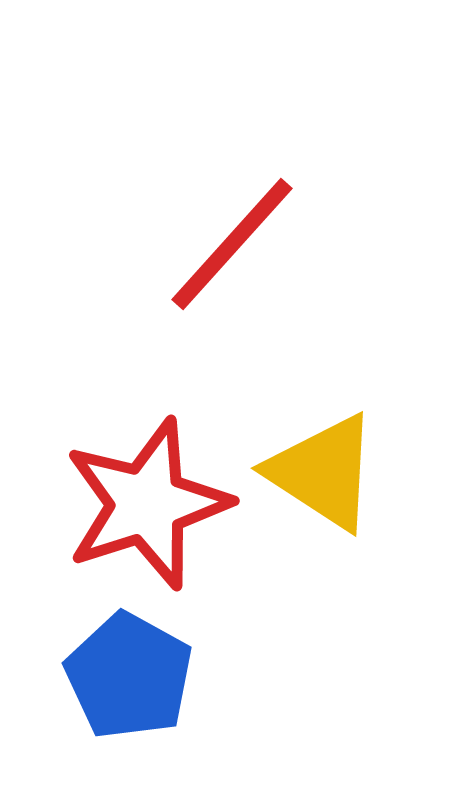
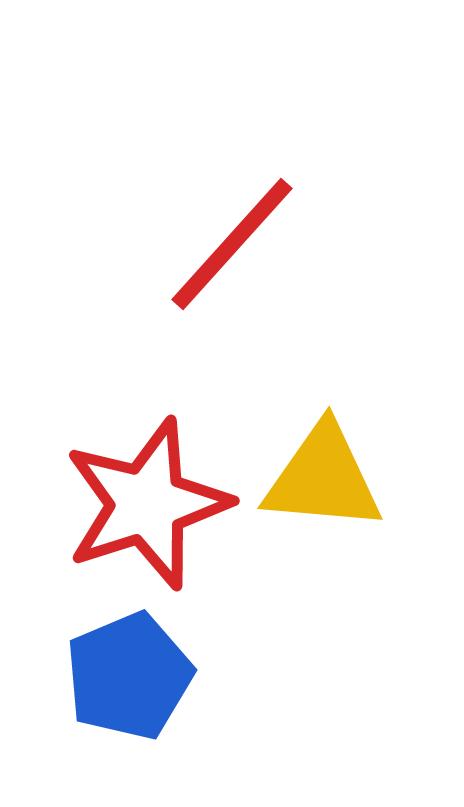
yellow triangle: moved 6 px down; rotated 28 degrees counterclockwise
blue pentagon: rotated 20 degrees clockwise
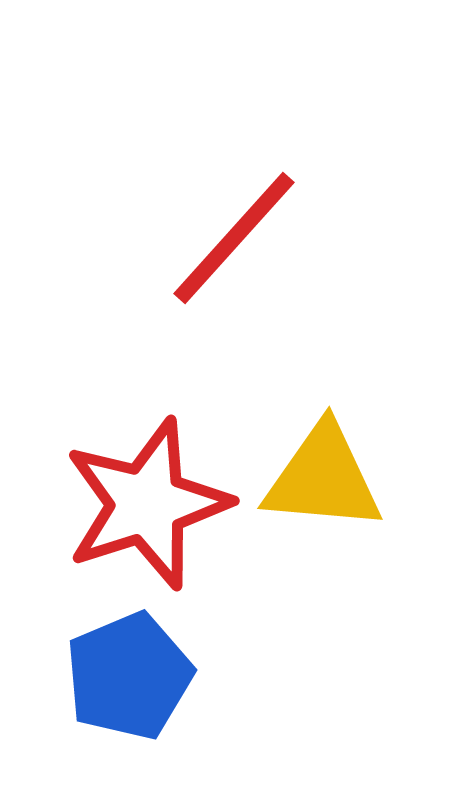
red line: moved 2 px right, 6 px up
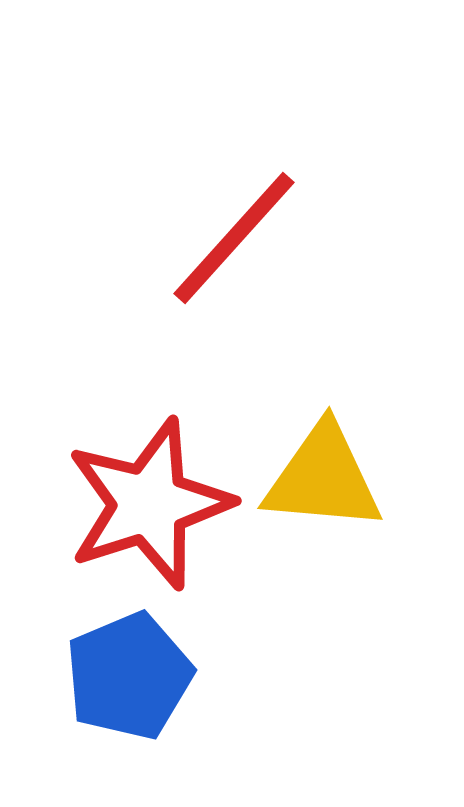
red star: moved 2 px right
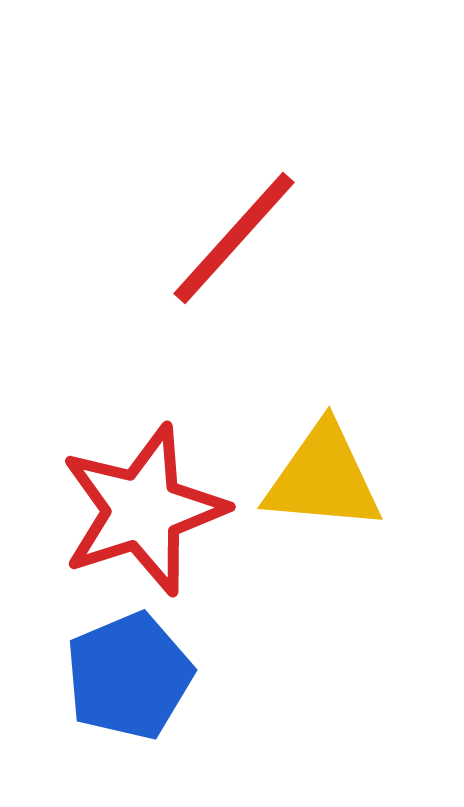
red star: moved 6 px left, 6 px down
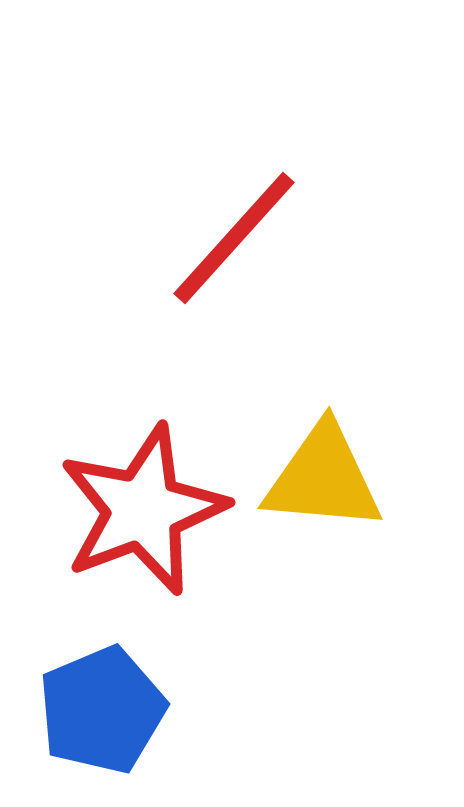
red star: rotated 3 degrees counterclockwise
blue pentagon: moved 27 px left, 34 px down
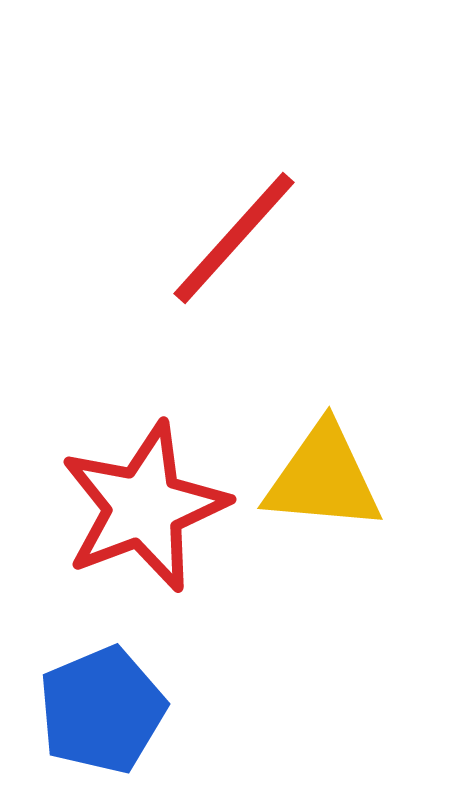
red star: moved 1 px right, 3 px up
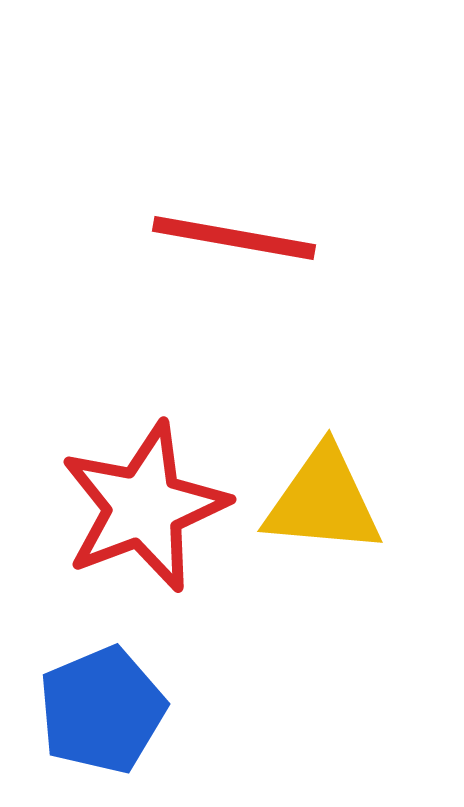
red line: rotated 58 degrees clockwise
yellow triangle: moved 23 px down
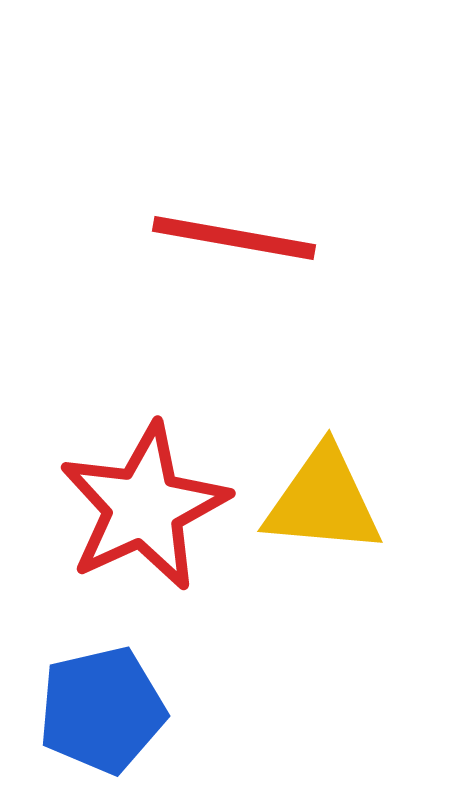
red star: rotated 4 degrees counterclockwise
blue pentagon: rotated 10 degrees clockwise
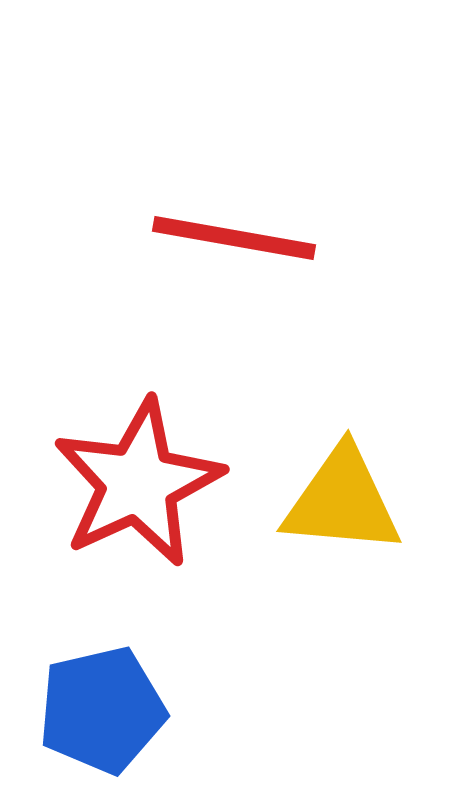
yellow triangle: moved 19 px right
red star: moved 6 px left, 24 px up
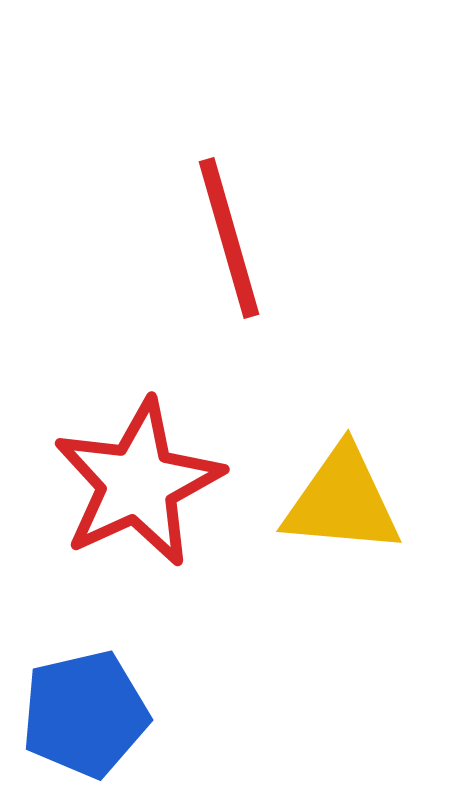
red line: moved 5 px left; rotated 64 degrees clockwise
blue pentagon: moved 17 px left, 4 px down
